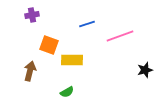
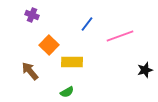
purple cross: rotated 32 degrees clockwise
blue line: rotated 35 degrees counterclockwise
orange square: rotated 24 degrees clockwise
yellow rectangle: moved 2 px down
brown arrow: rotated 54 degrees counterclockwise
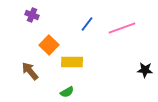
pink line: moved 2 px right, 8 px up
black star: rotated 21 degrees clockwise
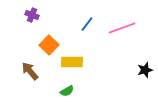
black star: rotated 21 degrees counterclockwise
green semicircle: moved 1 px up
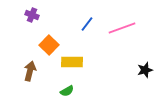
brown arrow: rotated 54 degrees clockwise
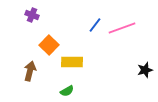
blue line: moved 8 px right, 1 px down
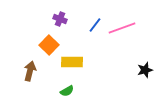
purple cross: moved 28 px right, 4 px down
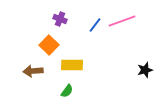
pink line: moved 7 px up
yellow rectangle: moved 3 px down
brown arrow: moved 3 px right; rotated 108 degrees counterclockwise
green semicircle: rotated 24 degrees counterclockwise
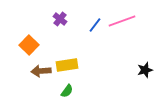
purple cross: rotated 16 degrees clockwise
orange square: moved 20 px left
yellow rectangle: moved 5 px left; rotated 10 degrees counterclockwise
brown arrow: moved 8 px right
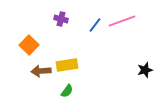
purple cross: moved 1 px right; rotated 24 degrees counterclockwise
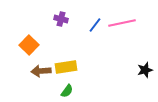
pink line: moved 2 px down; rotated 8 degrees clockwise
yellow rectangle: moved 1 px left, 2 px down
